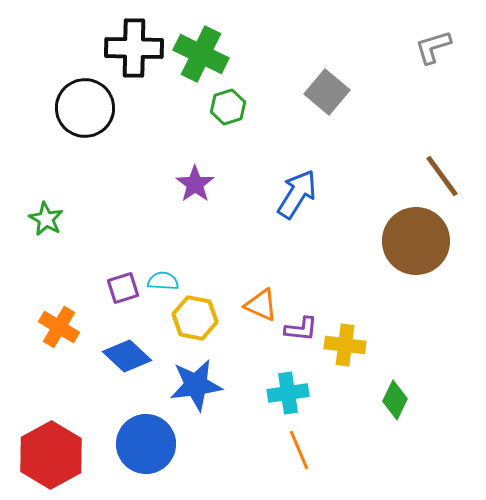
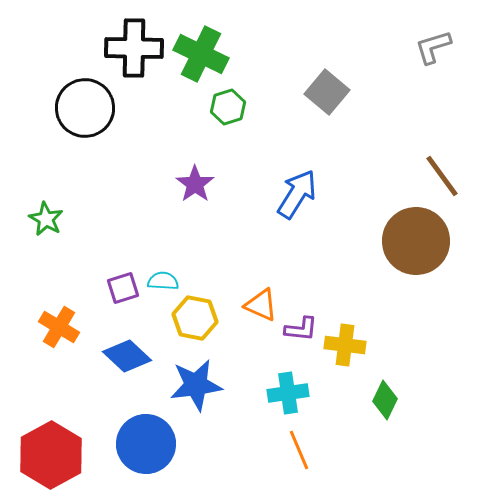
green diamond: moved 10 px left
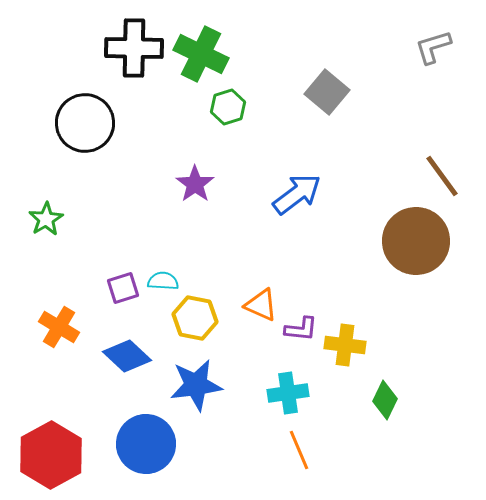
black circle: moved 15 px down
blue arrow: rotated 21 degrees clockwise
green star: rotated 12 degrees clockwise
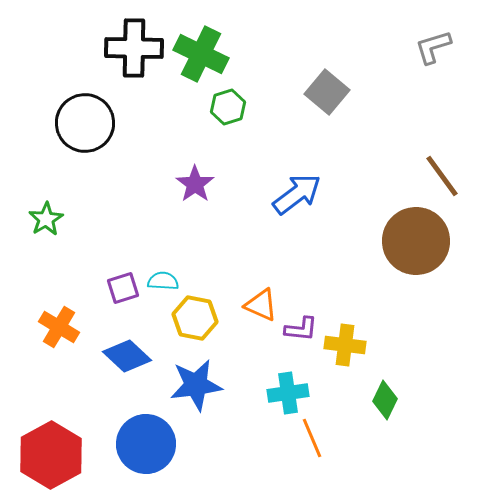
orange line: moved 13 px right, 12 px up
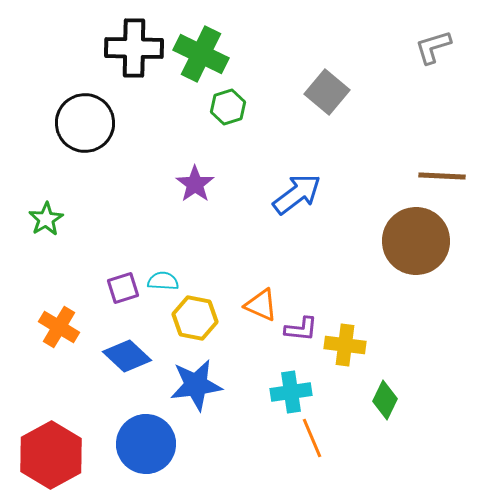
brown line: rotated 51 degrees counterclockwise
cyan cross: moved 3 px right, 1 px up
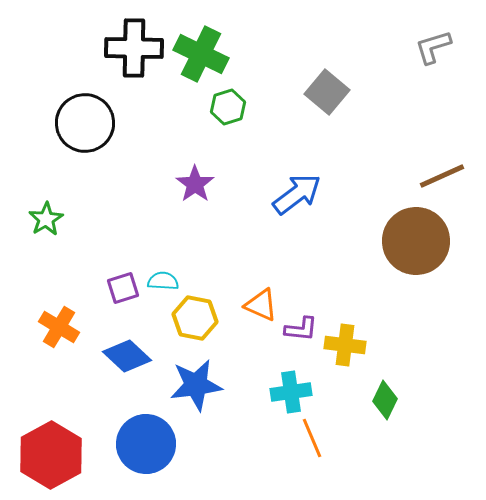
brown line: rotated 27 degrees counterclockwise
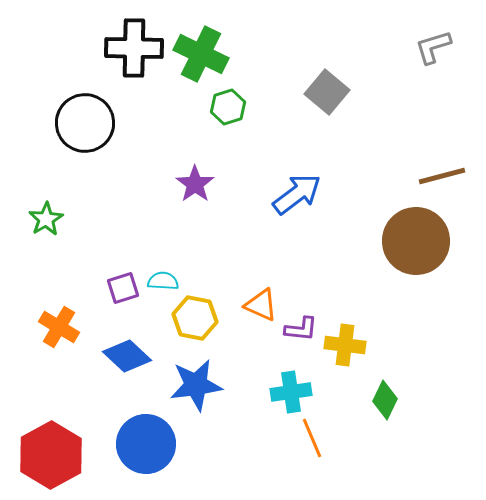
brown line: rotated 9 degrees clockwise
